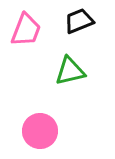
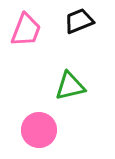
green triangle: moved 15 px down
pink circle: moved 1 px left, 1 px up
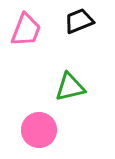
green triangle: moved 1 px down
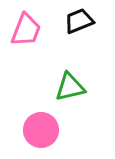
pink circle: moved 2 px right
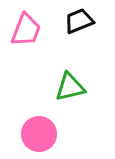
pink circle: moved 2 px left, 4 px down
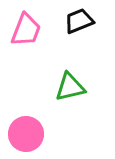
pink circle: moved 13 px left
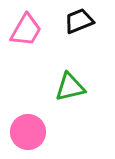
pink trapezoid: rotated 9 degrees clockwise
pink circle: moved 2 px right, 2 px up
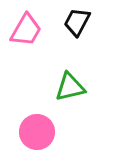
black trapezoid: moved 2 px left, 1 px down; rotated 40 degrees counterclockwise
pink circle: moved 9 px right
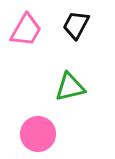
black trapezoid: moved 1 px left, 3 px down
pink circle: moved 1 px right, 2 px down
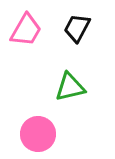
black trapezoid: moved 1 px right, 3 px down
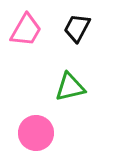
pink circle: moved 2 px left, 1 px up
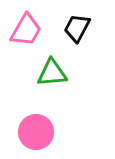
green triangle: moved 18 px left, 14 px up; rotated 8 degrees clockwise
pink circle: moved 1 px up
